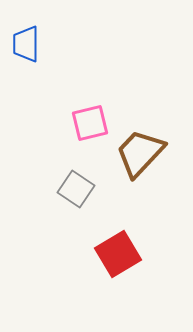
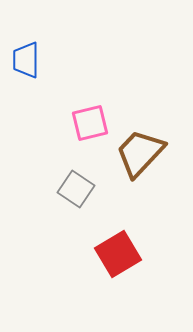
blue trapezoid: moved 16 px down
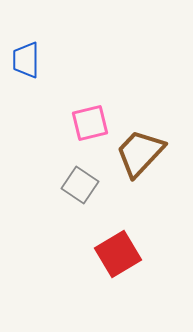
gray square: moved 4 px right, 4 px up
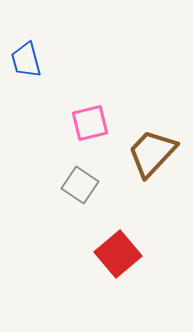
blue trapezoid: rotated 15 degrees counterclockwise
brown trapezoid: moved 12 px right
red square: rotated 9 degrees counterclockwise
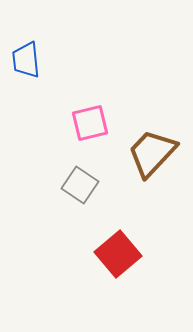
blue trapezoid: rotated 9 degrees clockwise
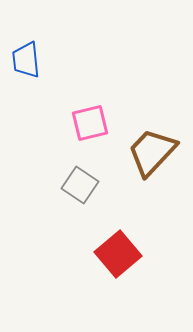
brown trapezoid: moved 1 px up
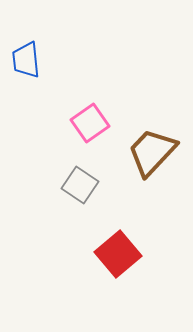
pink square: rotated 21 degrees counterclockwise
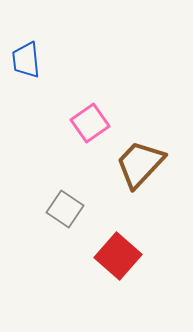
brown trapezoid: moved 12 px left, 12 px down
gray square: moved 15 px left, 24 px down
red square: moved 2 px down; rotated 9 degrees counterclockwise
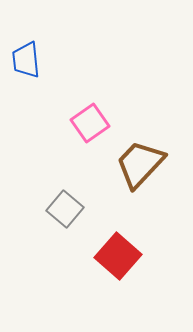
gray square: rotated 6 degrees clockwise
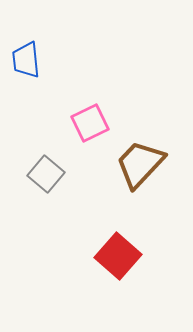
pink square: rotated 9 degrees clockwise
gray square: moved 19 px left, 35 px up
